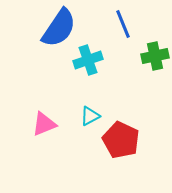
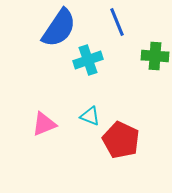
blue line: moved 6 px left, 2 px up
green cross: rotated 16 degrees clockwise
cyan triangle: rotated 50 degrees clockwise
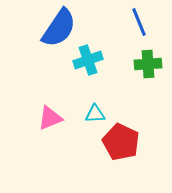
blue line: moved 22 px right
green cross: moved 7 px left, 8 px down; rotated 8 degrees counterclockwise
cyan triangle: moved 5 px right, 2 px up; rotated 25 degrees counterclockwise
pink triangle: moved 6 px right, 6 px up
red pentagon: moved 2 px down
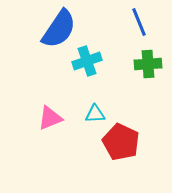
blue semicircle: moved 1 px down
cyan cross: moved 1 px left, 1 px down
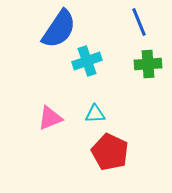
red pentagon: moved 11 px left, 10 px down
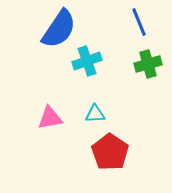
green cross: rotated 12 degrees counterclockwise
pink triangle: rotated 12 degrees clockwise
red pentagon: rotated 9 degrees clockwise
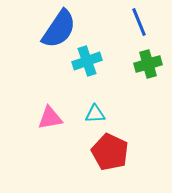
red pentagon: rotated 9 degrees counterclockwise
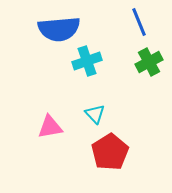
blue semicircle: rotated 51 degrees clockwise
green cross: moved 1 px right, 2 px up; rotated 12 degrees counterclockwise
cyan triangle: rotated 50 degrees clockwise
pink triangle: moved 9 px down
red pentagon: rotated 15 degrees clockwise
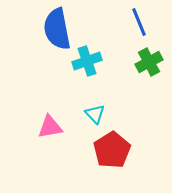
blue semicircle: moved 2 px left; rotated 84 degrees clockwise
red pentagon: moved 2 px right, 2 px up
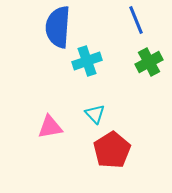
blue line: moved 3 px left, 2 px up
blue semicircle: moved 1 px right, 2 px up; rotated 15 degrees clockwise
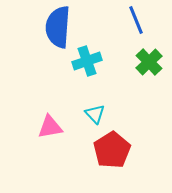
green cross: rotated 16 degrees counterclockwise
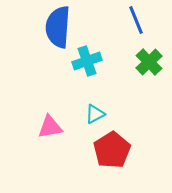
cyan triangle: rotated 45 degrees clockwise
